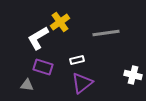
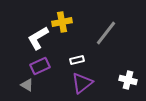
yellow cross: moved 2 px right; rotated 24 degrees clockwise
gray line: rotated 44 degrees counterclockwise
purple rectangle: moved 3 px left, 1 px up; rotated 42 degrees counterclockwise
white cross: moved 5 px left, 5 px down
gray triangle: rotated 24 degrees clockwise
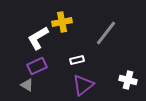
purple rectangle: moved 3 px left
purple triangle: moved 1 px right, 2 px down
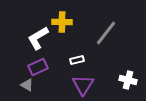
yellow cross: rotated 12 degrees clockwise
purple rectangle: moved 1 px right, 1 px down
purple triangle: rotated 20 degrees counterclockwise
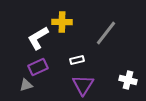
gray triangle: moved 1 px left; rotated 48 degrees counterclockwise
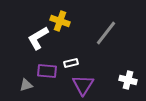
yellow cross: moved 2 px left, 1 px up; rotated 18 degrees clockwise
white rectangle: moved 6 px left, 3 px down
purple rectangle: moved 9 px right, 4 px down; rotated 30 degrees clockwise
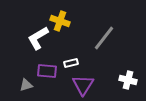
gray line: moved 2 px left, 5 px down
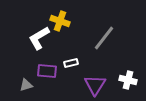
white L-shape: moved 1 px right
purple triangle: moved 12 px right
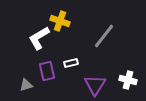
gray line: moved 2 px up
purple rectangle: rotated 72 degrees clockwise
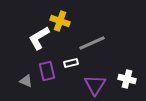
gray line: moved 12 px left, 7 px down; rotated 28 degrees clockwise
white cross: moved 1 px left, 1 px up
gray triangle: moved 4 px up; rotated 40 degrees clockwise
